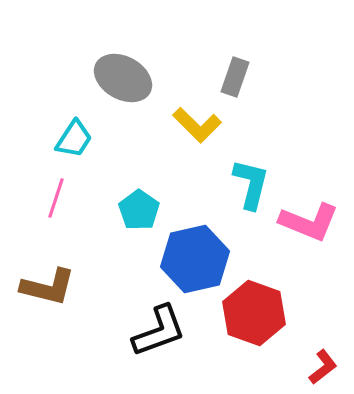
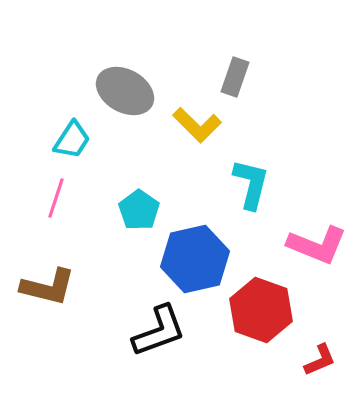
gray ellipse: moved 2 px right, 13 px down
cyan trapezoid: moved 2 px left, 1 px down
pink L-shape: moved 8 px right, 23 px down
red hexagon: moved 7 px right, 3 px up
red L-shape: moved 3 px left, 7 px up; rotated 15 degrees clockwise
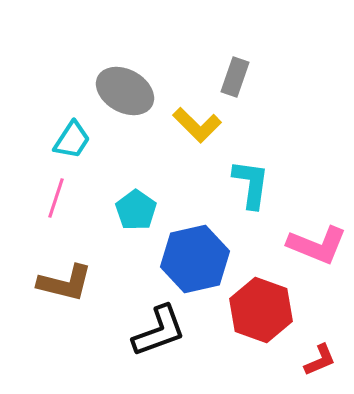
cyan L-shape: rotated 6 degrees counterclockwise
cyan pentagon: moved 3 px left
brown L-shape: moved 17 px right, 4 px up
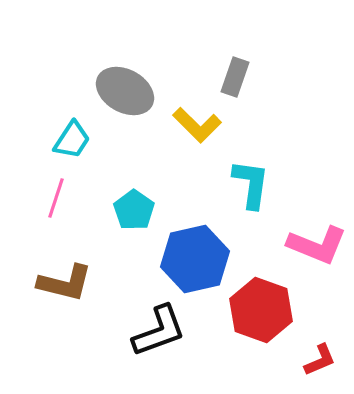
cyan pentagon: moved 2 px left
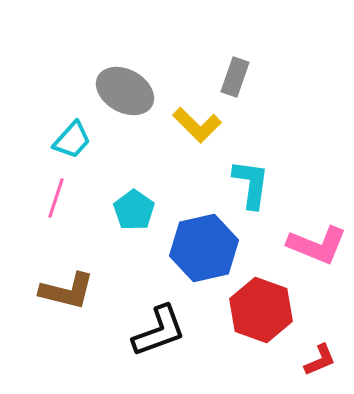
cyan trapezoid: rotated 9 degrees clockwise
blue hexagon: moved 9 px right, 11 px up
brown L-shape: moved 2 px right, 8 px down
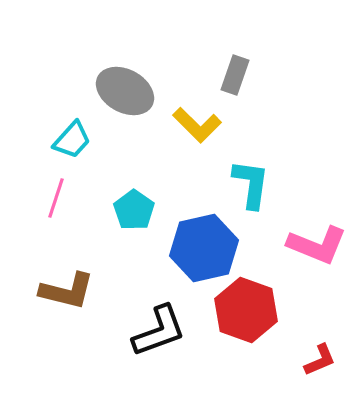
gray rectangle: moved 2 px up
red hexagon: moved 15 px left
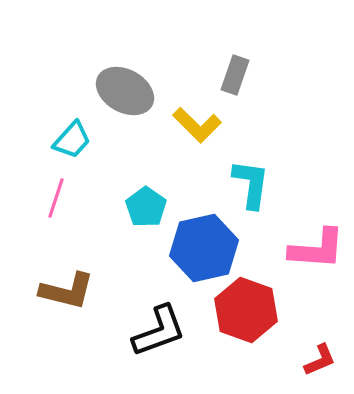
cyan pentagon: moved 12 px right, 3 px up
pink L-shape: moved 4 px down; rotated 18 degrees counterclockwise
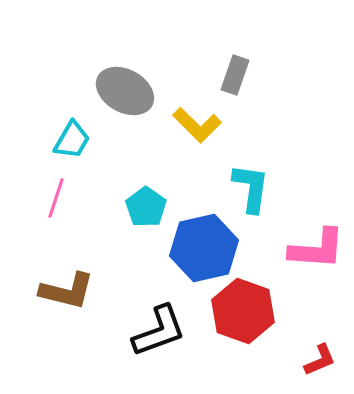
cyan trapezoid: rotated 12 degrees counterclockwise
cyan L-shape: moved 4 px down
red hexagon: moved 3 px left, 1 px down
